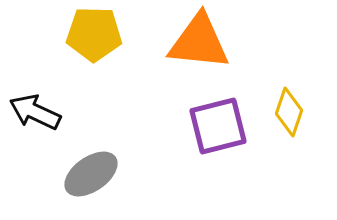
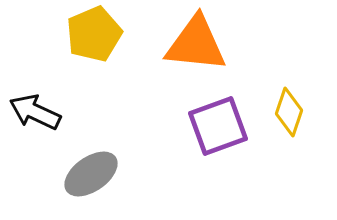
yellow pentagon: rotated 24 degrees counterclockwise
orange triangle: moved 3 px left, 2 px down
purple square: rotated 6 degrees counterclockwise
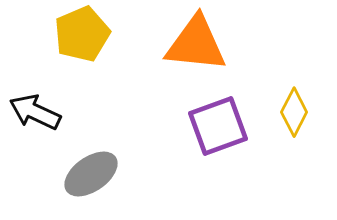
yellow pentagon: moved 12 px left
yellow diamond: moved 5 px right; rotated 9 degrees clockwise
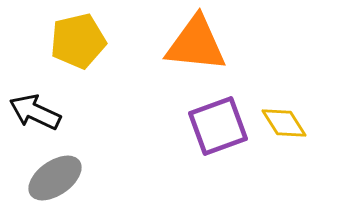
yellow pentagon: moved 4 px left, 7 px down; rotated 10 degrees clockwise
yellow diamond: moved 10 px left, 11 px down; rotated 60 degrees counterclockwise
gray ellipse: moved 36 px left, 4 px down
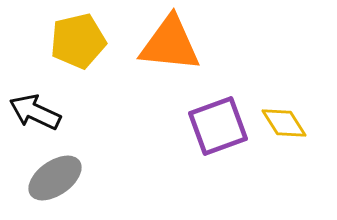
orange triangle: moved 26 px left
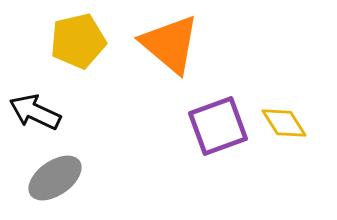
orange triangle: rotated 34 degrees clockwise
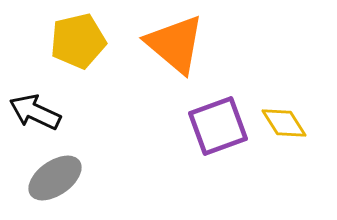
orange triangle: moved 5 px right
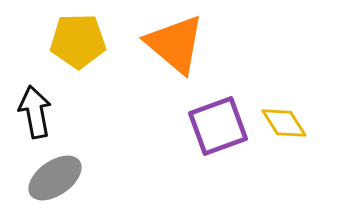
yellow pentagon: rotated 12 degrees clockwise
black arrow: rotated 54 degrees clockwise
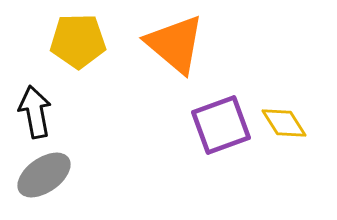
purple square: moved 3 px right, 1 px up
gray ellipse: moved 11 px left, 3 px up
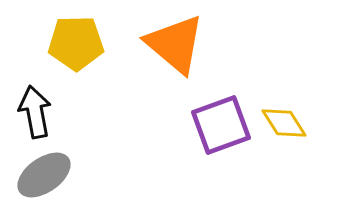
yellow pentagon: moved 2 px left, 2 px down
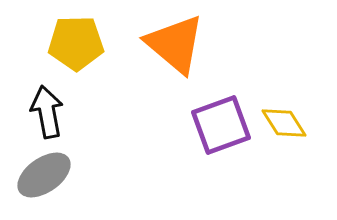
black arrow: moved 12 px right
